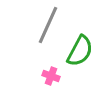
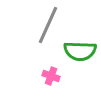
green semicircle: rotated 64 degrees clockwise
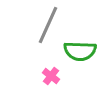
pink cross: rotated 18 degrees clockwise
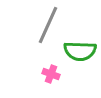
pink cross: moved 2 px up; rotated 18 degrees counterclockwise
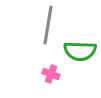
gray line: rotated 15 degrees counterclockwise
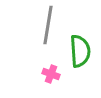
green semicircle: rotated 96 degrees counterclockwise
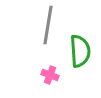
pink cross: moved 1 px left, 1 px down
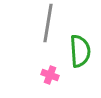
gray line: moved 2 px up
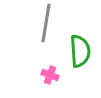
gray line: moved 2 px left
